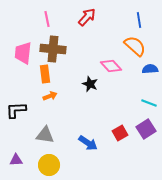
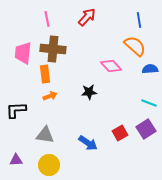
black star: moved 1 px left, 8 px down; rotated 28 degrees counterclockwise
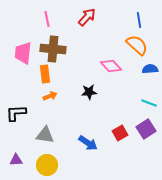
orange semicircle: moved 2 px right, 1 px up
black L-shape: moved 3 px down
yellow circle: moved 2 px left
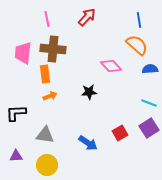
purple square: moved 3 px right, 1 px up
purple triangle: moved 4 px up
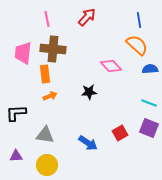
purple square: rotated 36 degrees counterclockwise
